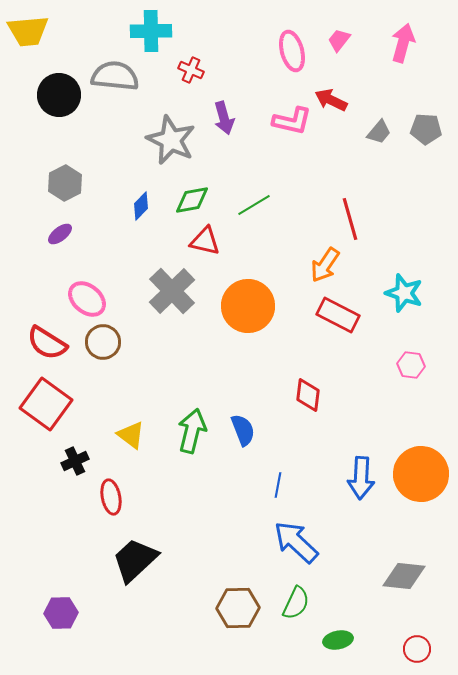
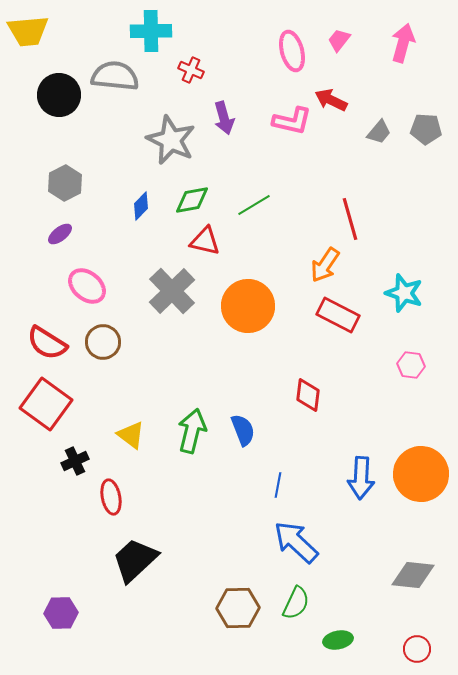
pink ellipse at (87, 299): moved 13 px up
gray diamond at (404, 576): moved 9 px right, 1 px up
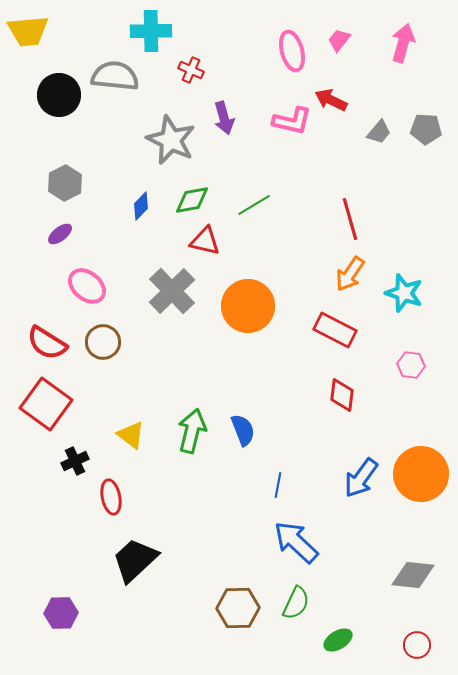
orange arrow at (325, 265): moved 25 px right, 9 px down
red rectangle at (338, 315): moved 3 px left, 15 px down
red diamond at (308, 395): moved 34 px right
blue arrow at (361, 478): rotated 33 degrees clockwise
green ellipse at (338, 640): rotated 20 degrees counterclockwise
red circle at (417, 649): moved 4 px up
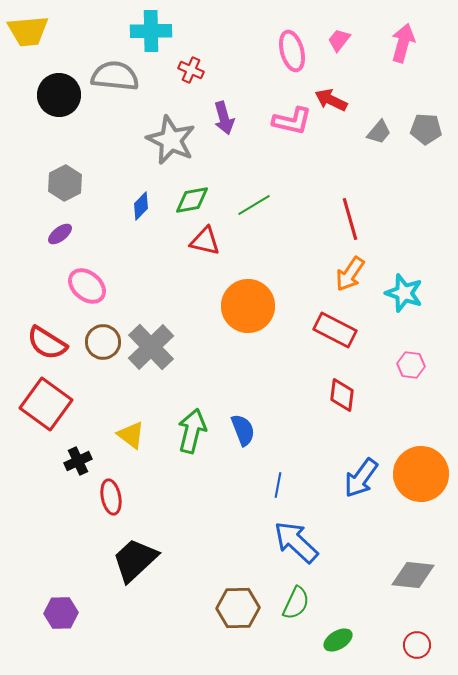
gray cross at (172, 291): moved 21 px left, 56 px down
black cross at (75, 461): moved 3 px right
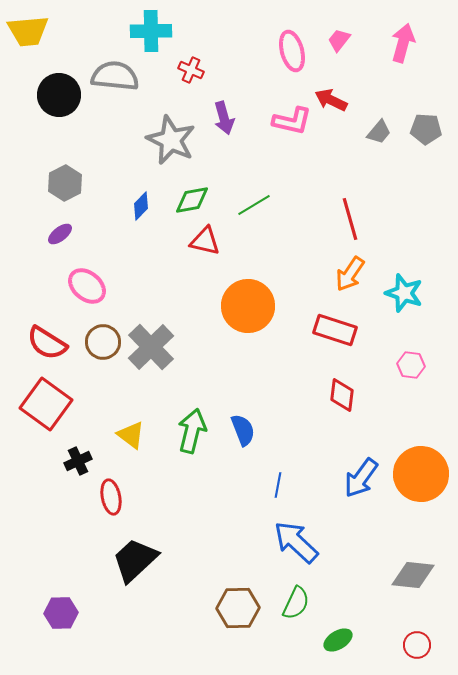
red rectangle at (335, 330): rotated 9 degrees counterclockwise
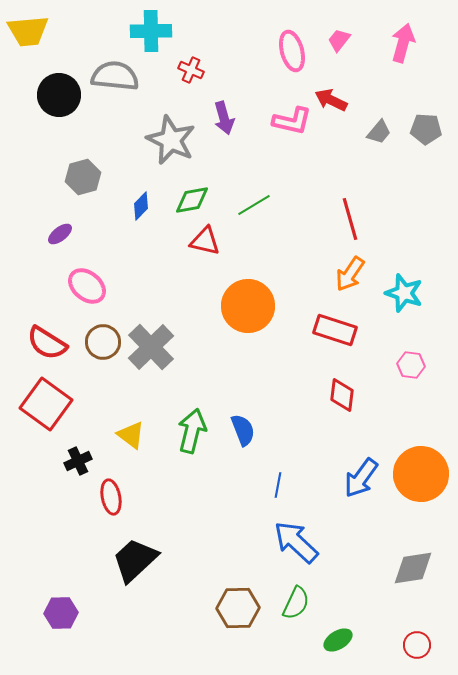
gray hexagon at (65, 183): moved 18 px right, 6 px up; rotated 12 degrees clockwise
gray diamond at (413, 575): moved 7 px up; rotated 15 degrees counterclockwise
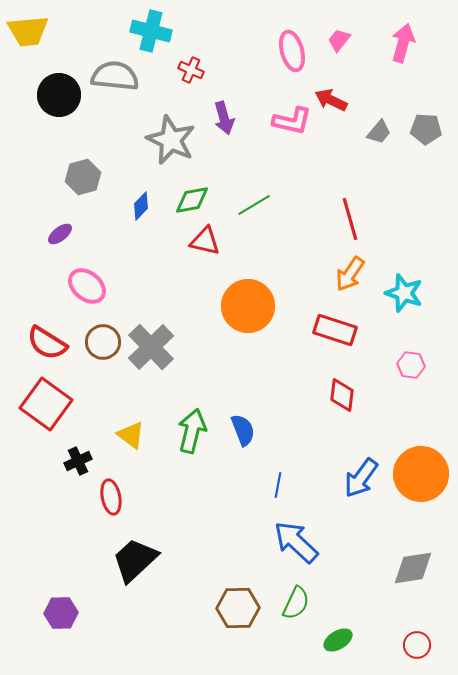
cyan cross at (151, 31): rotated 15 degrees clockwise
